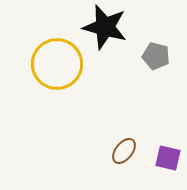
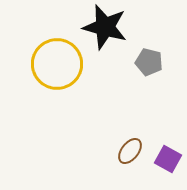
gray pentagon: moved 7 px left, 6 px down
brown ellipse: moved 6 px right
purple square: moved 1 px down; rotated 16 degrees clockwise
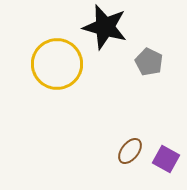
gray pentagon: rotated 12 degrees clockwise
purple square: moved 2 px left
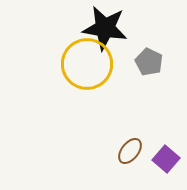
black star: moved 1 px down; rotated 6 degrees counterclockwise
yellow circle: moved 30 px right
purple square: rotated 12 degrees clockwise
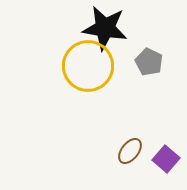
yellow circle: moved 1 px right, 2 px down
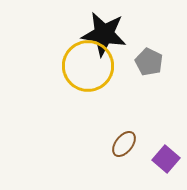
black star: moved 1 px left, 6 px down
brown ellipse: moved 6 px left, 7 px up
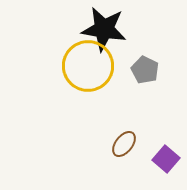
black star: moved 5 px up
gray pentagon: moved 4 px left, 8 px down
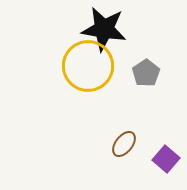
gray pentagon: moved 1 px right, 3 px down; rotated 12 degrees clockwise
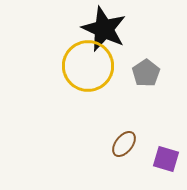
black star: rotated 15 degrees clockwise
purple square: rotated 24 degrees counterclockwise
